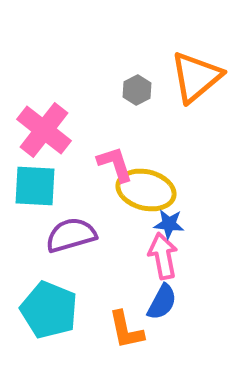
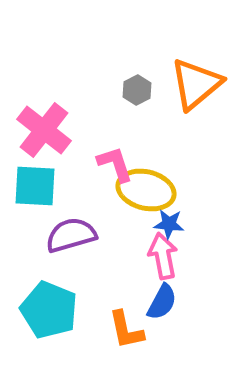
orange triangle: moved 7 px down
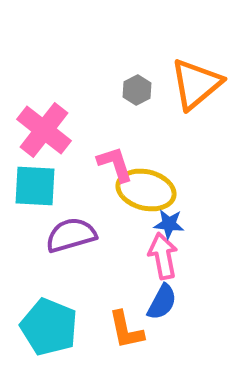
cyan pentagon: moved 17 px down
